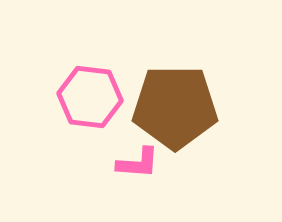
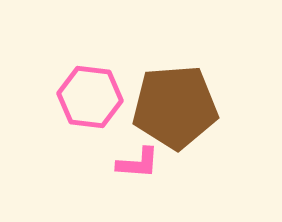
brown pentagon: rotated 4 degrees counterclockwise
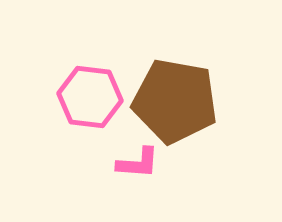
brown pentagon: moved 6 px up; rotated 14 degrees clockwise
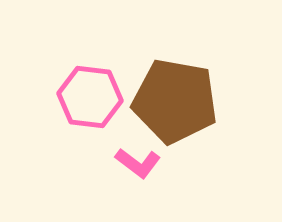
pink L-shape: rotated 33 degrees clockwise
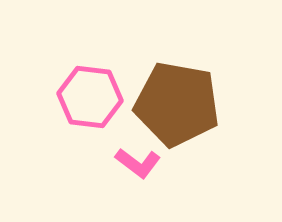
brown pentagon: moved 2 px right, 3 px down
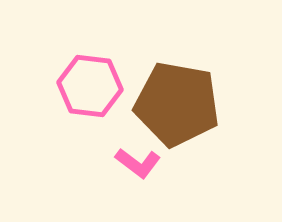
pink hexagon: moved 11 px up
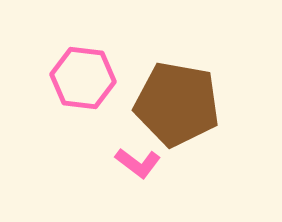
pink hexagon: moved 7 px left, 8 px up
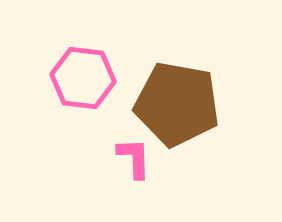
pink L-shape: moved 4 px left, 5 px up; rotated 129 degrees counterclockwise
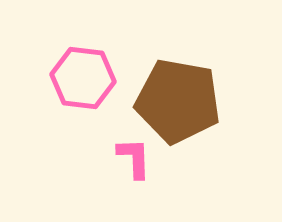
brown pentagon: moved 1 px right, 3 px up
